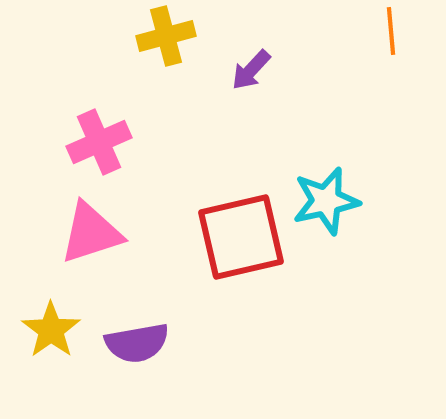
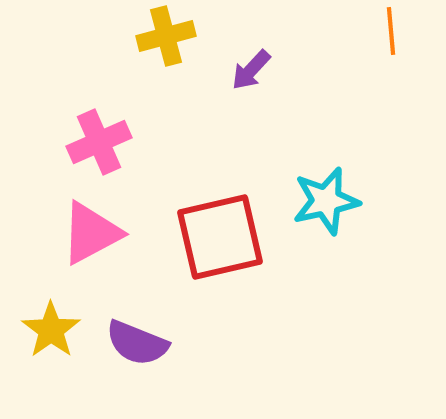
pink triangle: rotated 10 degrees counterclockwise
red square: moved 21 px left
purple semicircle: rotated 32 degrees clockwise
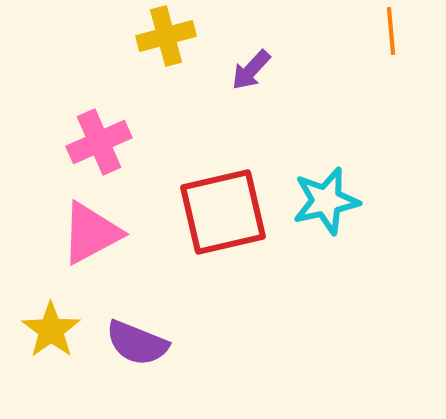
red square: moved 3 px right, 25 px up
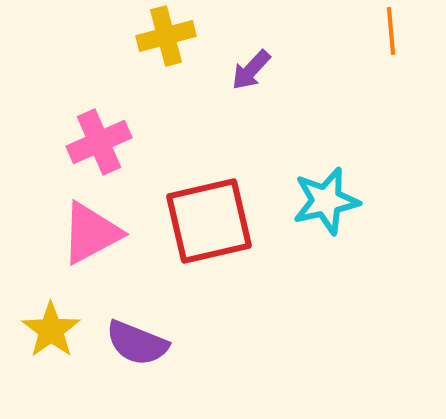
red square: moved 14 px left, 9 px down
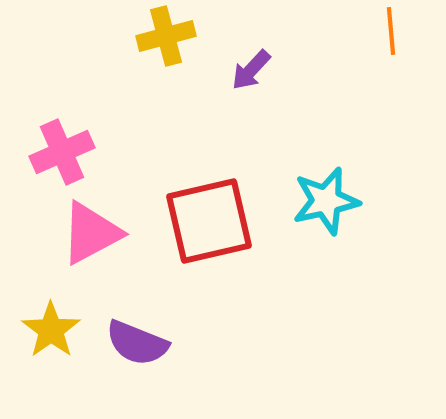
pink cross: moved 37 px left, 10 px down
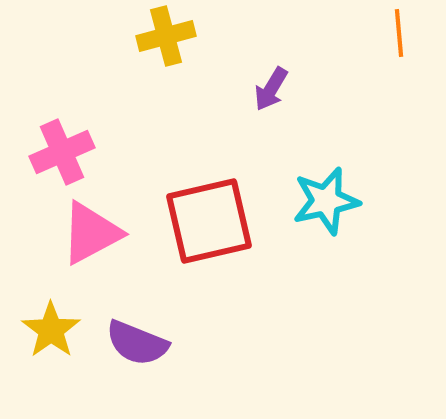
orange line: moved 8 px right, 2 px down
purple arrow: moved 20 px right, 19 px down; rotated 12 degrees counterclockwise
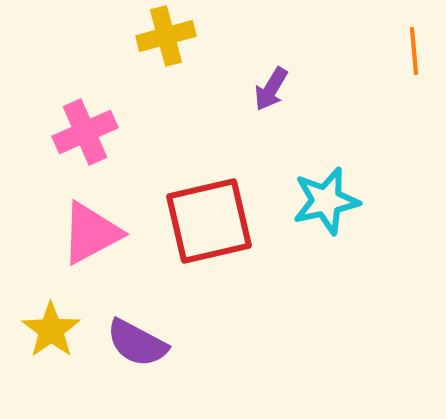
orange line: moved 15 px right, 18 px down
pink cross: moved 23 px right, 20 px up
purple semicircle: rotated 6 degrees clockwise
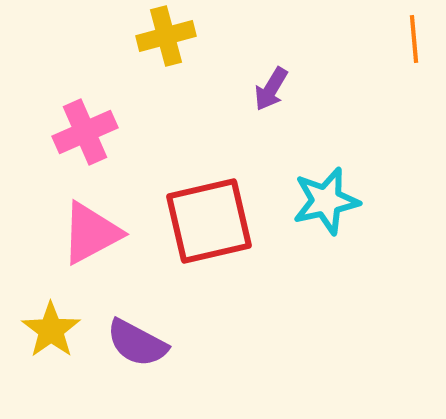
orange line: moved 12 px up
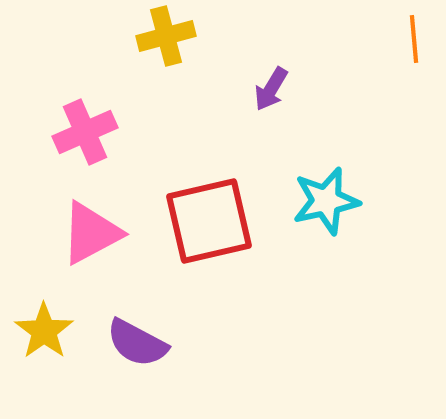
yellow star: moved 7 px left, 1 px down
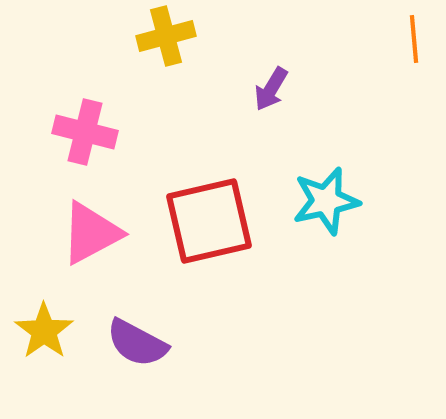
pink cross: rotated 38 degrees clockwise
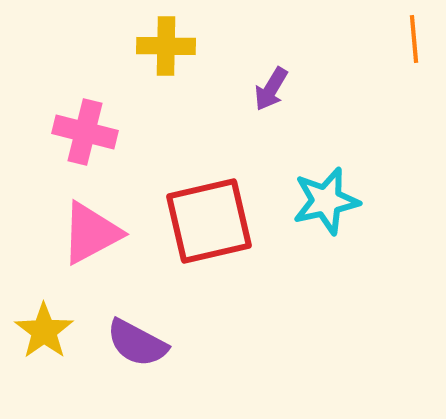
yellow cross: moved 10 px down; rotated 16 degrees clockwise
